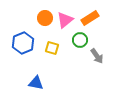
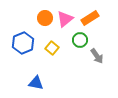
pink triangle: moved 1 px up
yellow square: rotated 24 degrees clockwise
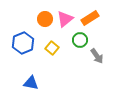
orange circle: moved 1 px down
blue triangle: moved 5 px left
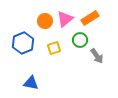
orange circle: moved 2 px down
yellow square: moved 2 px right; rotated 32 degrees clockwise
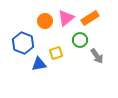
pink triangle: moved 1 px right, 1 px up
blue hexagon: rotated 15 degrees counterclockwise
yellow square: moved 2 px right, 5 px down
blue triangle: moved 8 px right, 19 px up; rotated 21 degrees counterclockwise
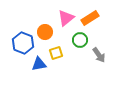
orange circle: moved 11 px down
gray arrow: moved 2 px right, 1 px up
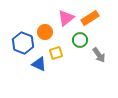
blue triangle: rotated 35 degrees clockwise
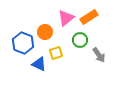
orange rectangle: moved 1 px left, 1 px up
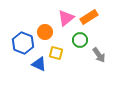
yellow square: rotated 32 degrees clockwise
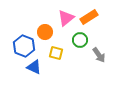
blue hexagon: moved 1 px right, 3 px down
blue triangle: moved 5 px left, 3 px down
